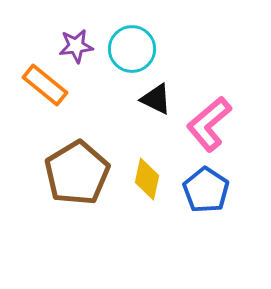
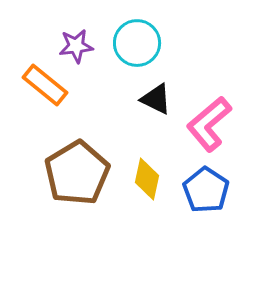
cyan circle: moved 5 px right, 6 px up
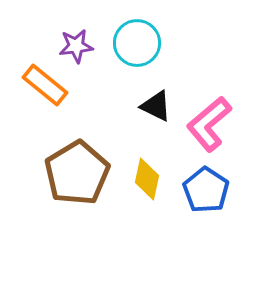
black triangle: moved 7 px down
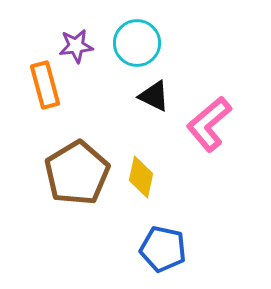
orange rectangle: rotated 36 degrees clockwise
black triangle: moved 2 px left, 10 px up
yellow diamond: moved 6 px left, 2 px up
blue pentagon: moved 43 px left, 59 px down; rotated 21 degrees counterclockwise
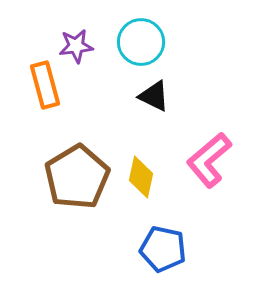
cyan circle: moved 4 px right, 1 px up
pink L-shape: moved 36 px down
brown pentagon: moved 4 px down
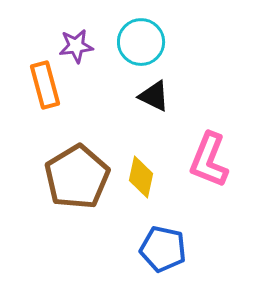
pink L-shape: rotated 28 degrees counterclockwise
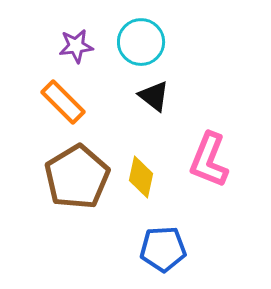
orange rectangle: moved 18 px right, 17 px down; rotated 30 degrees counterclockwise
black triangle: rotated 12 degrees clockwise
blue pentagon: rotated 15 degrees counterclockwise
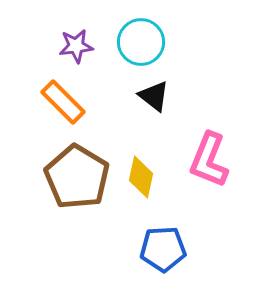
brown pentagon: rotated 10 degrees counterclockwise
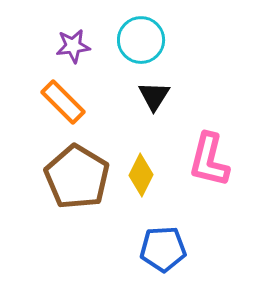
cyan circle: moved 2 px up
purple star: moved 3 px left
black triangle: rotated 24 degrees clockwise
pink L-shape: rotated 8 degrees counterclockwise
yellow diamond: moved 2 px up; rotated 15 degrees clockwise
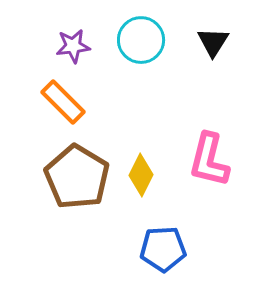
black triangle: moved 59 px right, 54 px up
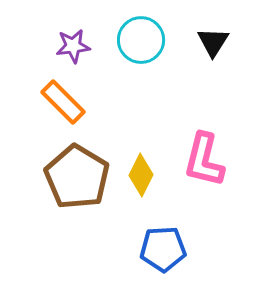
pink L-shape: moved 5 px left
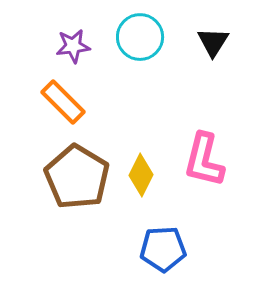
cyan circle: moved 1 px left, 3 px up
